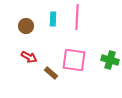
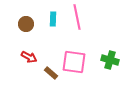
pink line: rotated 15 degrees counterclockwise
brown circle: moved 2 px up
pink square: moved 2 px down
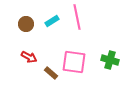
cyan rectangle: moved 1 px left, 2 px down; rotated 56 degrees clockwise
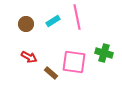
cyan rectangle: moved 1 px right
green cross: moved 6 px left, 7 px up
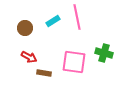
brown circle: moved 1 px left, 4 px down
brown rectangle: moved 7 px left; rotated 32 degrees counterclockwise
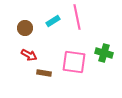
red arrow: moved 2 px up
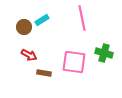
pink line: moved 5 px right, 1 px down
cyan rectangle: moved 11 px left, 1 px up
brown circle: moved 1 px left, 1 px up
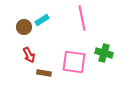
red arrow: rotated 35 degrees clockwise
